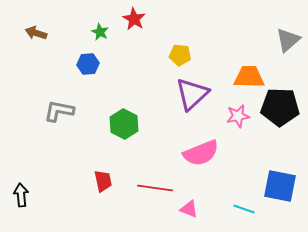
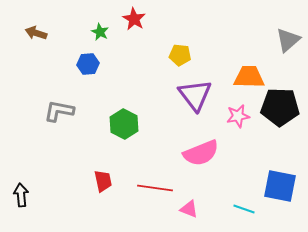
purple triangle: moved 3 px right, 1 px down; rotated 24 degrees counterclockwise
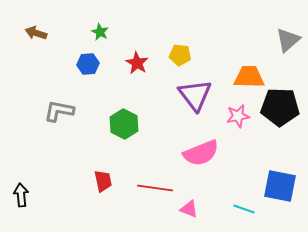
red star: moved 3 px right, 44 px down
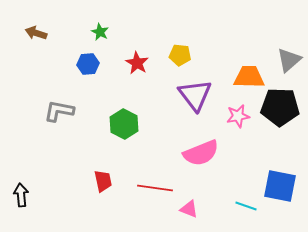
gray triangle: moved 1 px right, 20 px down
cyan line: moved 2 px right, 3 px up
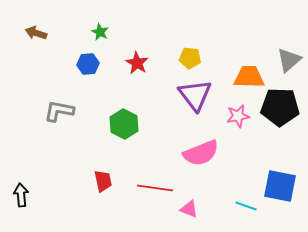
yellow pentagon: moved 10 px right, 3 px down
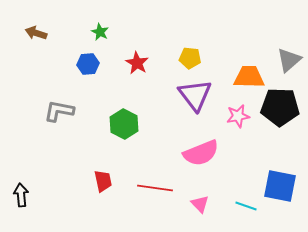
pink triangle: moved 11 px right, 5 px up; rotated 24 degrees clockwise
